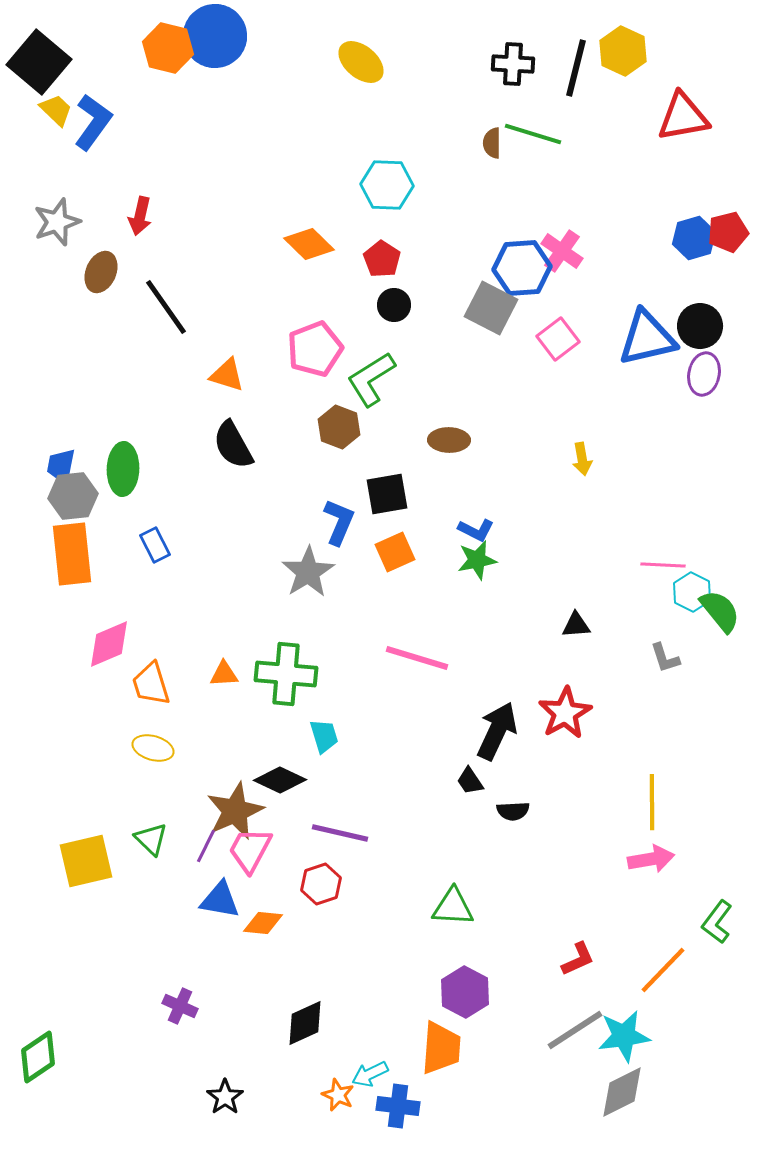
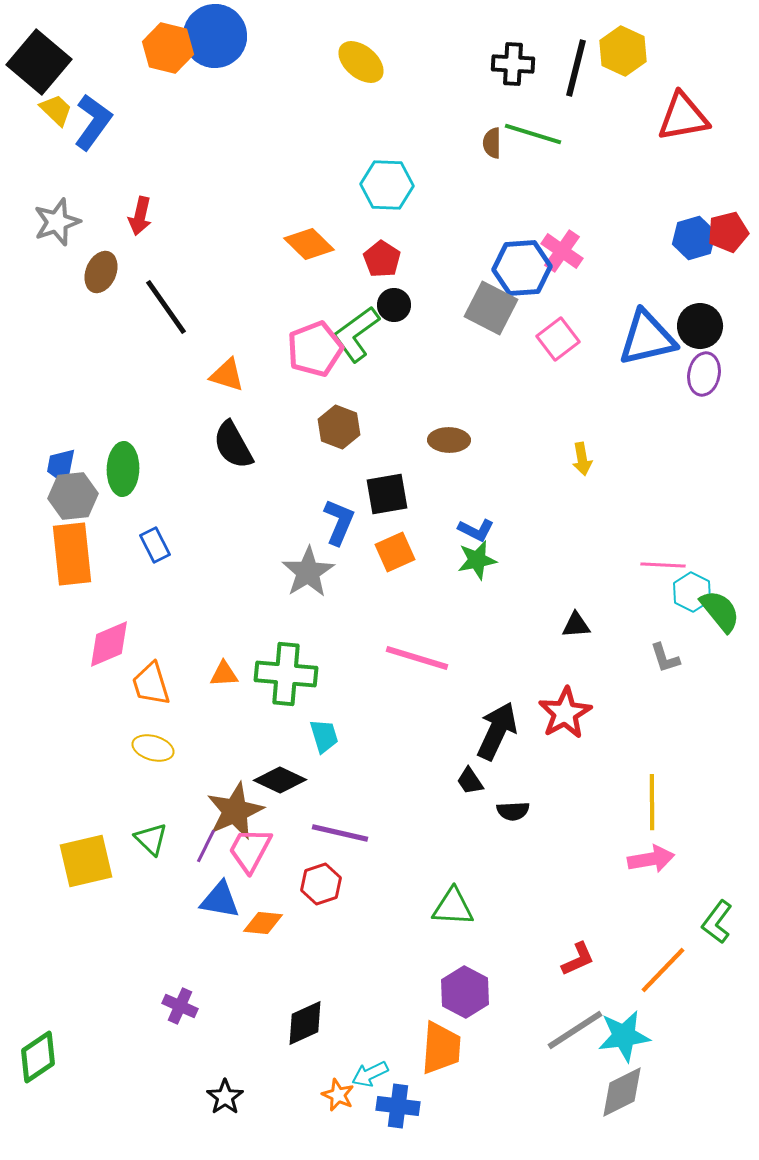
green L-shape at (371, 379): moved 15 px left, 45 px up; rotated 4 degrees counterclockwise
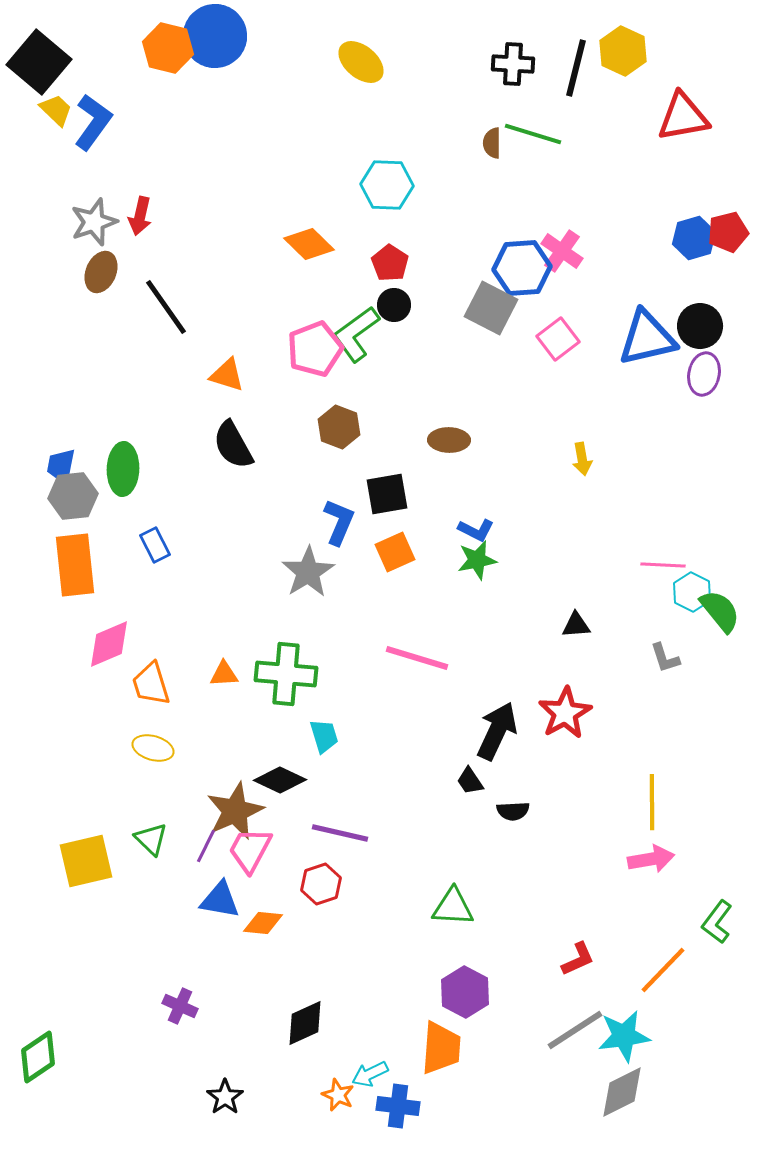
gray star at (57, 222): moved 37 px right
red pentagon at (382, 259): moved 8 px right, 4 px down
orange rectangle at (72, 554): moved 3 px right, 11 px down
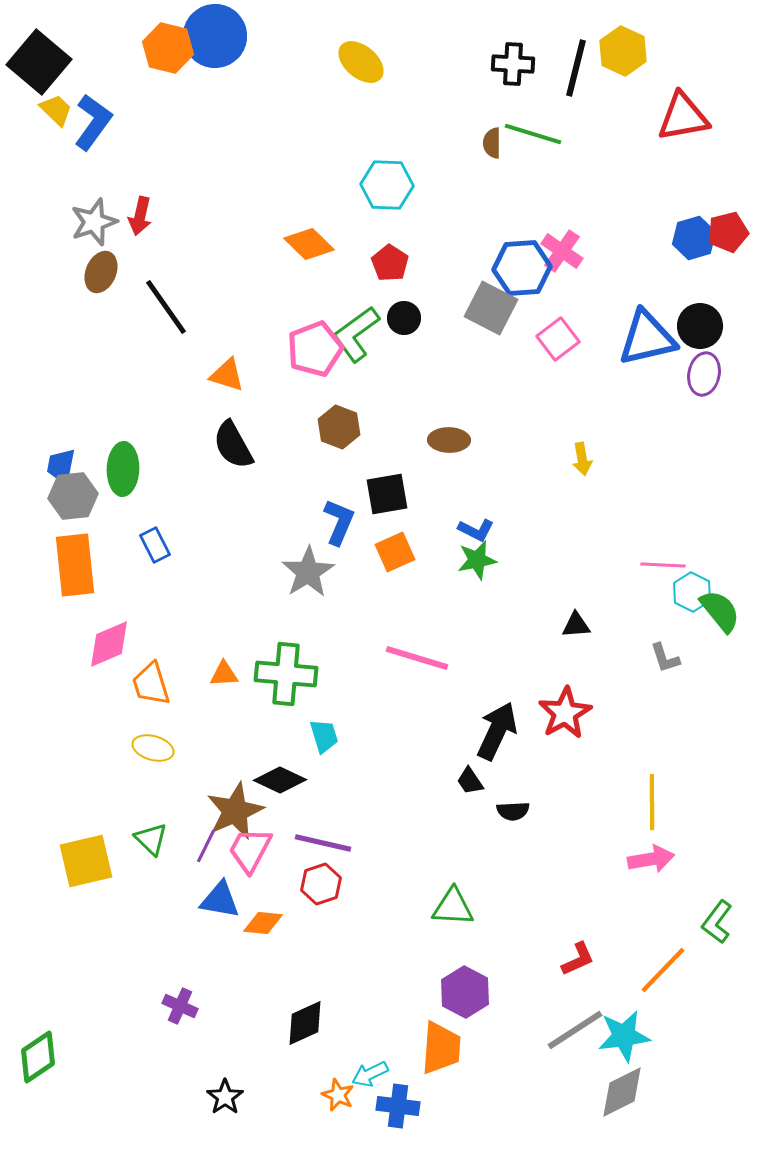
black circle at (394, 305): moved 10 px right, 13 px down
purple line at (340, 833): moved 17 px left, 10 px down
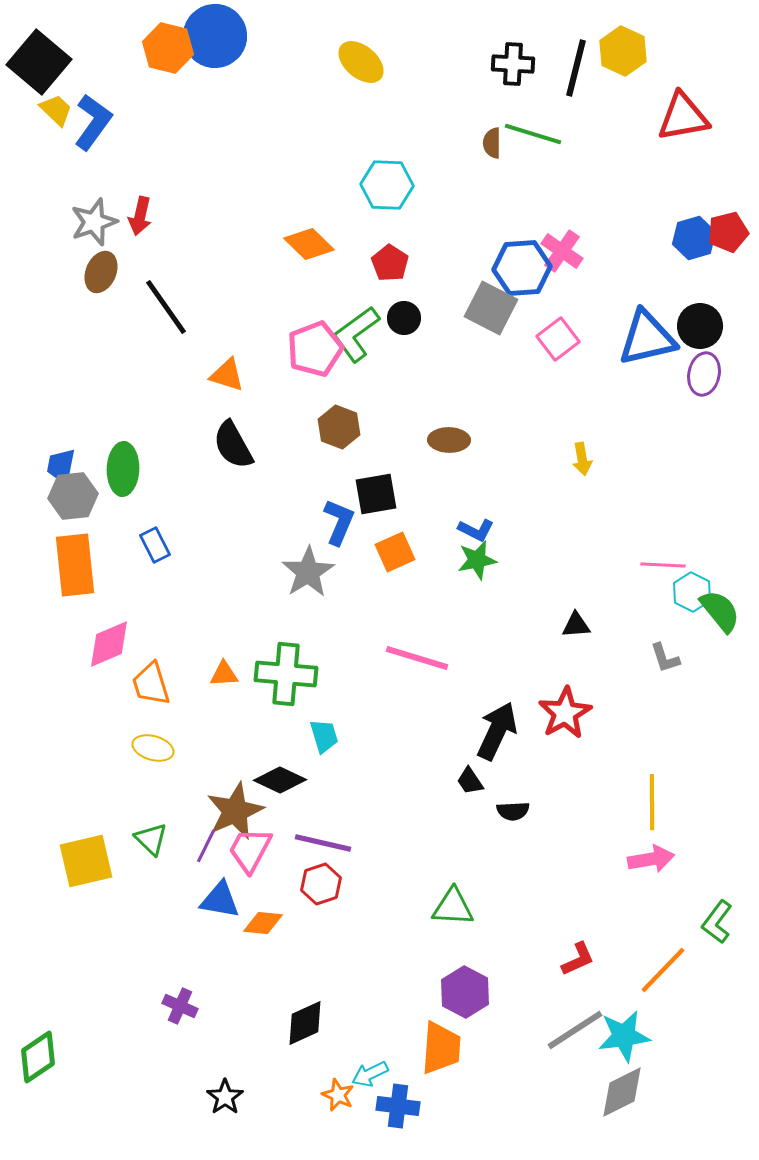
black square at (387, 494): moved 11 px left
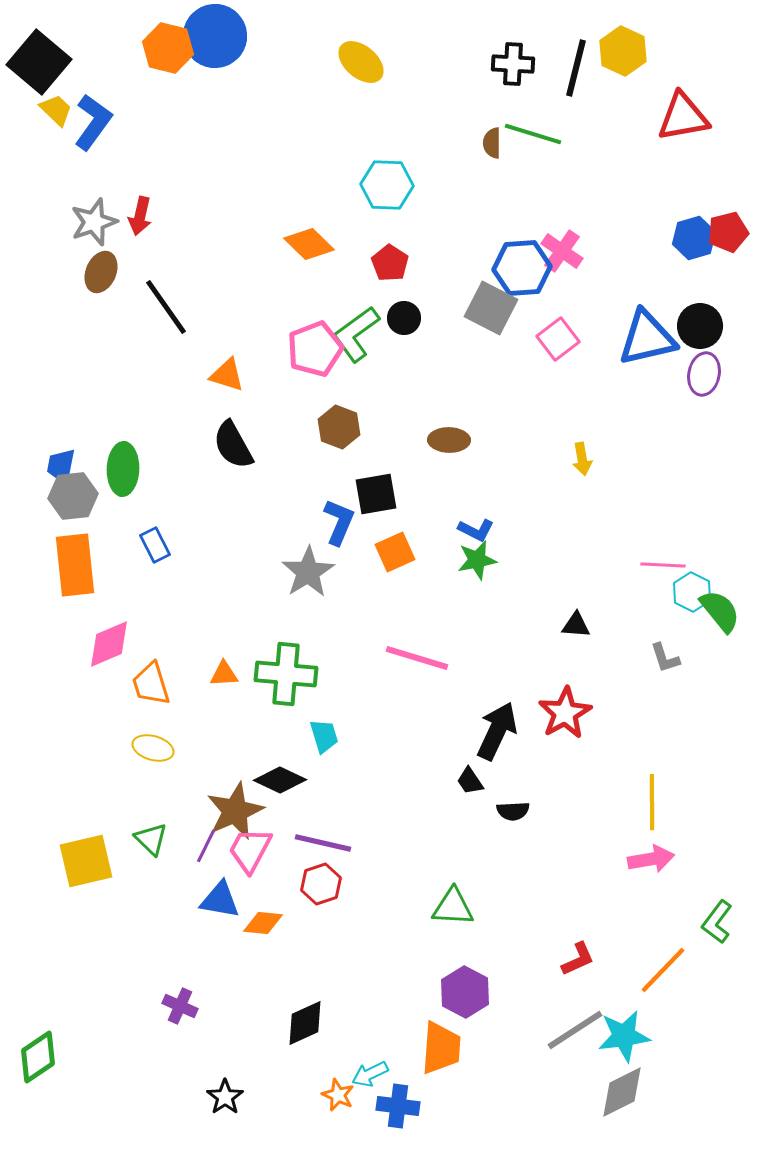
black triangle at (576, 625): rotated 8 degrees clockwise
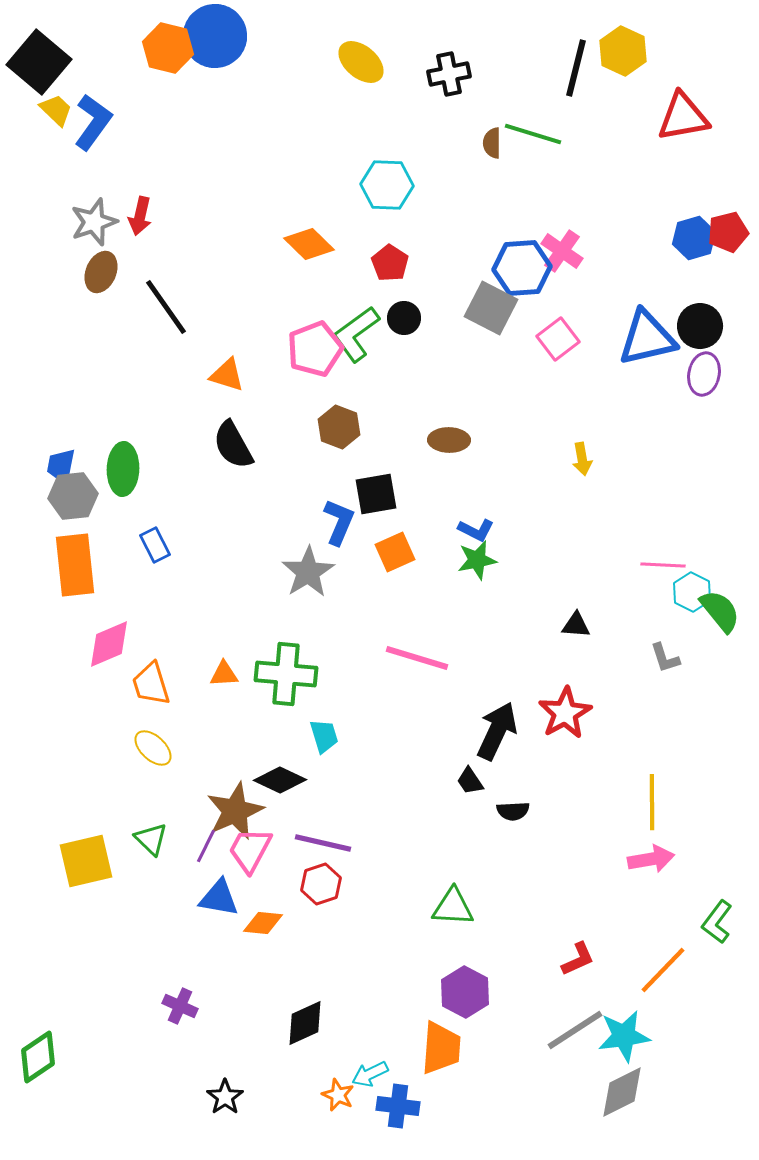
black cross at (513, 64): moved 64 px left, 10 px down; rotated 15 degrees counterclockwise
yellow ellipse at (153, 748): rotated 27 degrees clockwise
blue triangle at (220, 900): moved 1 px left, 2 px up
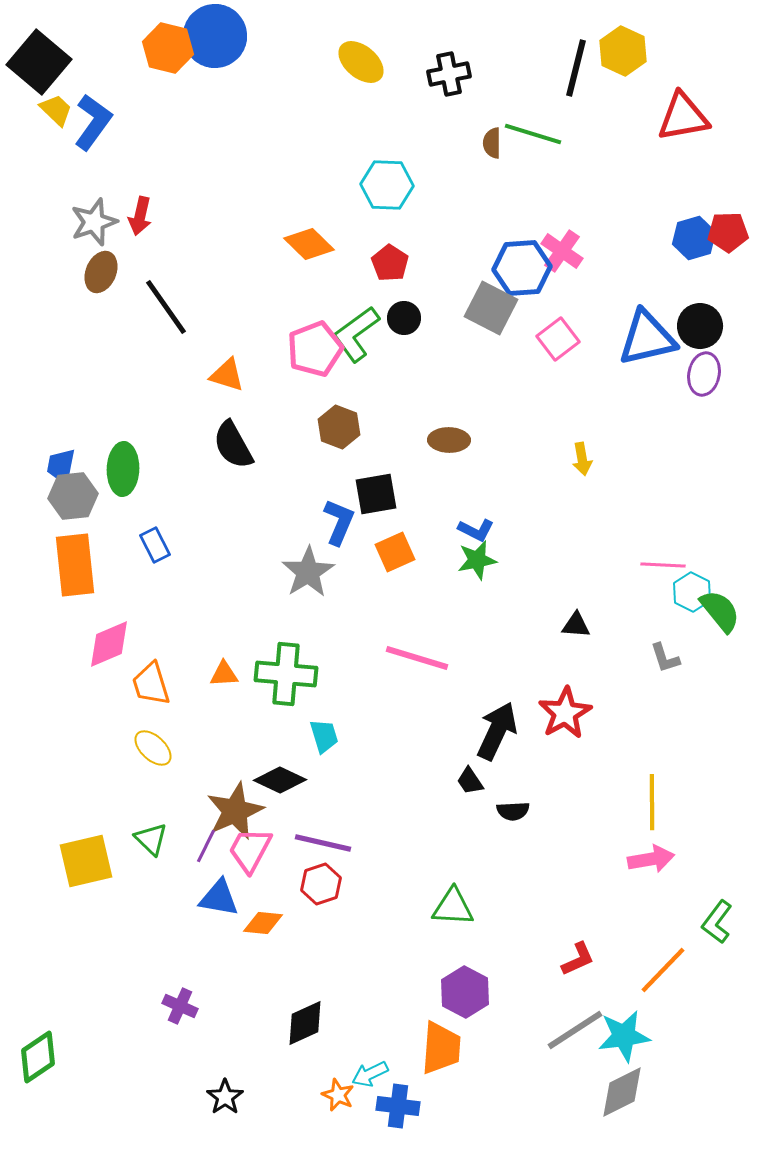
red pentagon at (728, 232): rotated 12 degrees clockwise
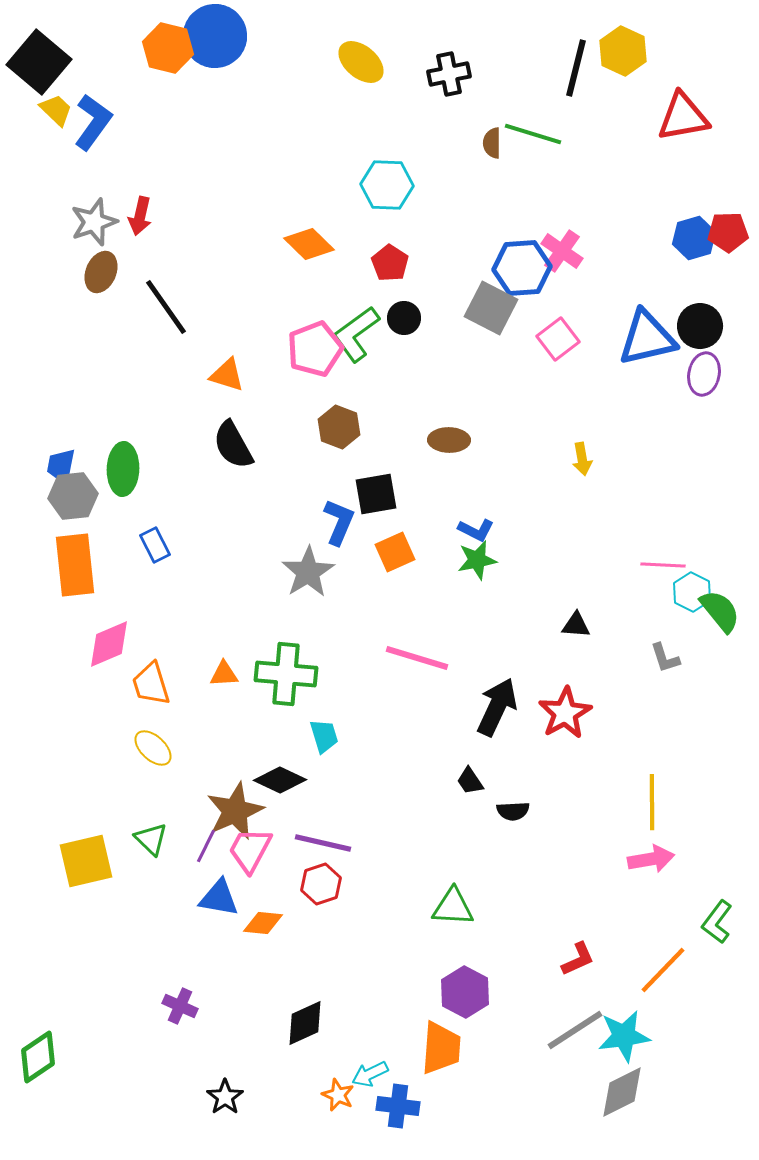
black arrow at (497, 731): moved 24 px up
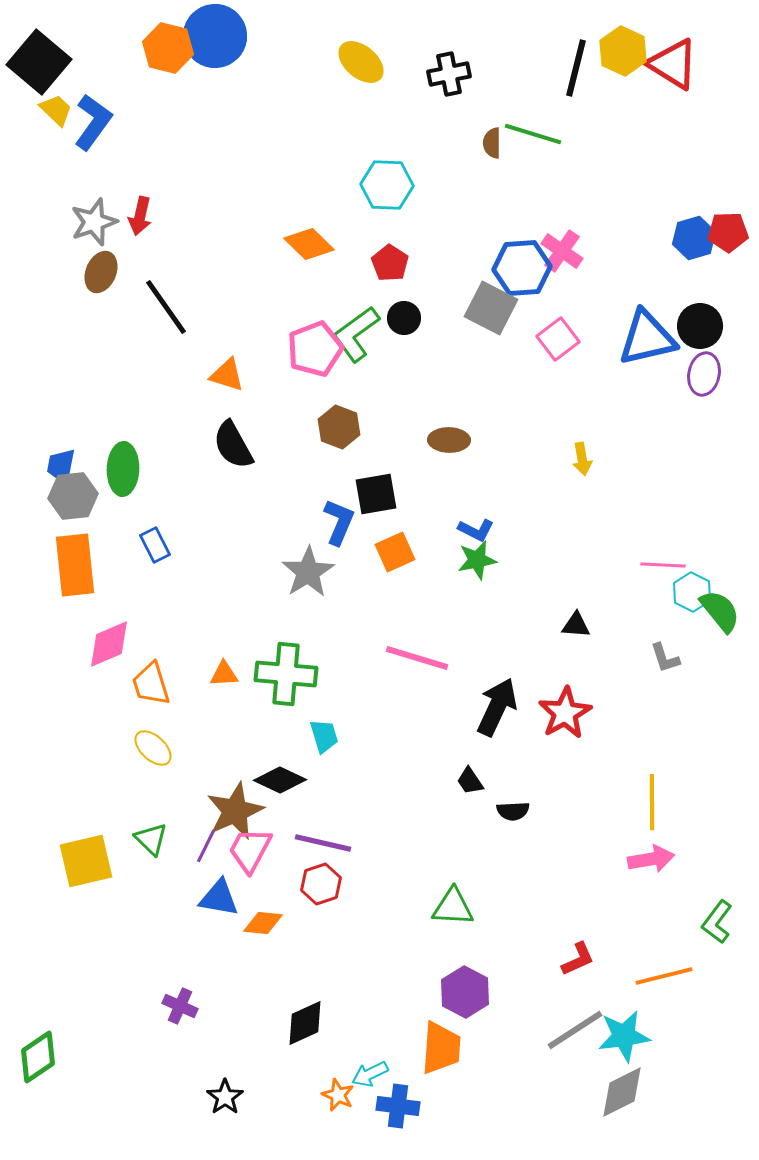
red triangle at (683, 117): moved 10 px left, 53 px up; rotated 42 degrees clockwise
orange line at (663, 970): moved 1 px right, 6 px down; rotated 32 degrees clockwise
